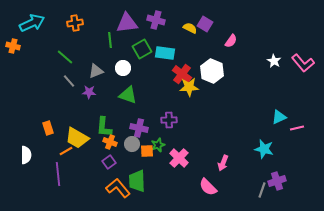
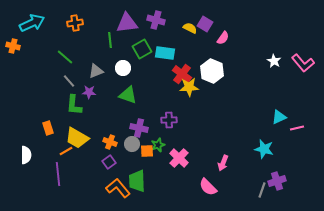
pink semicircle at (231, 41): moved 8 px left, 3 px up
green L-shape at (104, 127): moved 30 px left, 22 px up
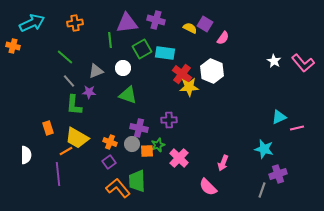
purple cross at (277, 181): moved 1 px right, 7 px up
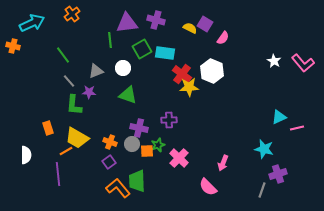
orange cross at (75, 23): moved 3 px left, 9 px up; rotated 28 degrees counterclockwise
green line at (65, 57): moved 2 px left, 2 px up; rotated 12 degrees clockwise
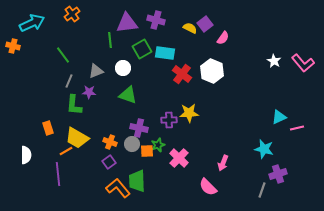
purple square at (205, 24): rotated 21 degrees clockwise
gray line at (69, 81): rotated 64 degrees clockwise
yellow star at (189, 87): moved 26 px down
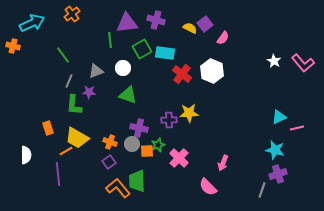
cyan star at (264, 149): moved 11 px right, 1 px down
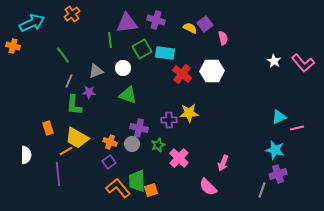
pink semicircle at (223, 38): rotated 48 degrees counterclockwise
white hexagon at (212, 71): rotated 25 degrees counterclockwise
orange square at (147, 151): moved 4 px right, 39 px down; rotated 16 degrees counterclockwise
